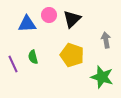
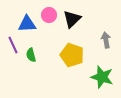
green semicircle: moved 2 px left, 2 px up
purple line: moved 19 px up
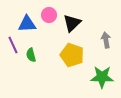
black triangle: moved 4 px down
green star: rotated 15 degrees counterclockwise
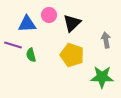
purple line: rotated 48 degrees counterclockwise
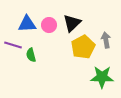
pink circle: moved 10 px down
yellow pentagon: moved 11 px right, 8 px up; rotated 25 degrees clockwise
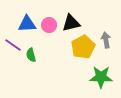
black triangle: moved 1 px left; rotated 30 degrees clockwise
purple line: rotated 18 degrees clockwise
green star: moved 1 px left
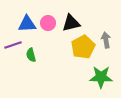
pink circle: moved 1 px left, 2 px up
purple line: rotated 54 degrees counterclockwise
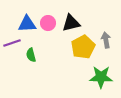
purple line: moved 1 px left, 2 px up
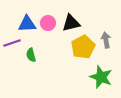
green star: rotated 20 degrees clockwise
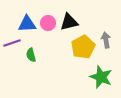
black triangle: moved 2 px left, 1 px up
